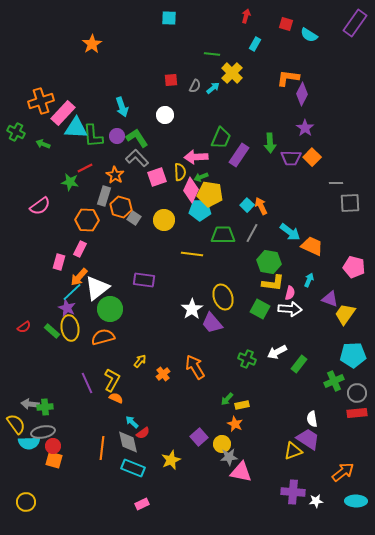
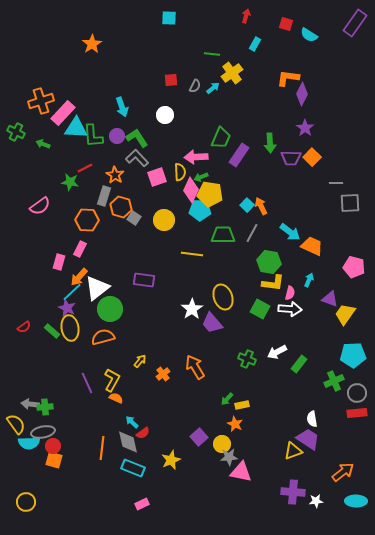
yellow cross at (232, 73): rotated 10 degrees clockwise
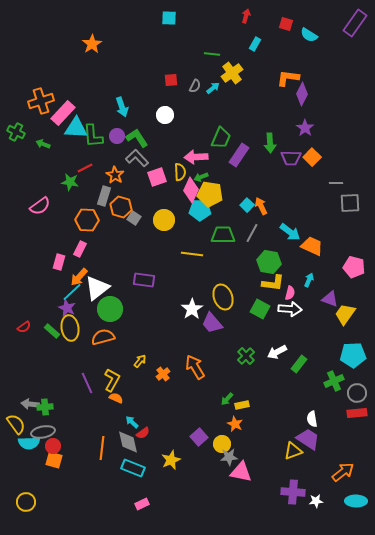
green cross at (247, 359): moved 1 px left, 3 px up; rotated 24 degrees clockwise
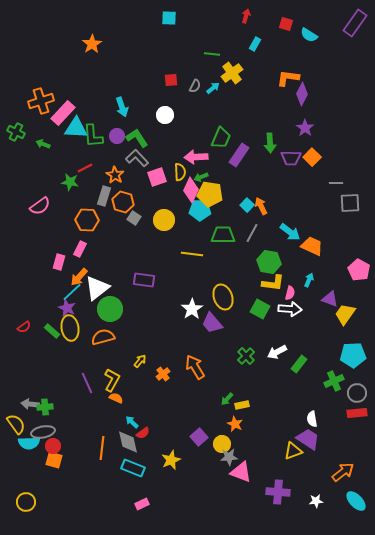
orange hexagon at (121, 207): moved 2 px right, 5 px up
pink pentagon at (354, 267): moved 5 px right, 3 px down; rotated 15 degrees clockwise
pink triangle at (241, 472): rotated 10 degrees clockwise
purple cross at (293, 492): moved 15 px left
cyan ellipse at (356, 501): rotated 45 degrees clockwise
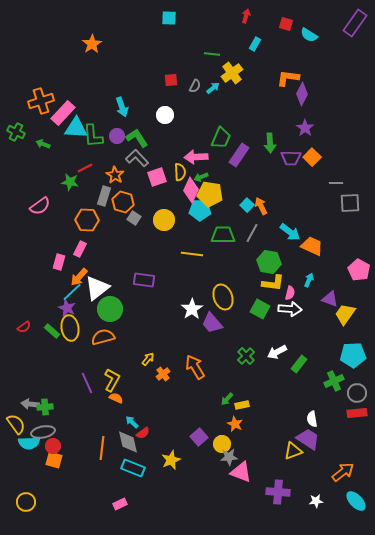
yellow arrow at (140, 361): moved 8 px right, 2 px up
pink rectangle at (142, 504): moved 22 px left
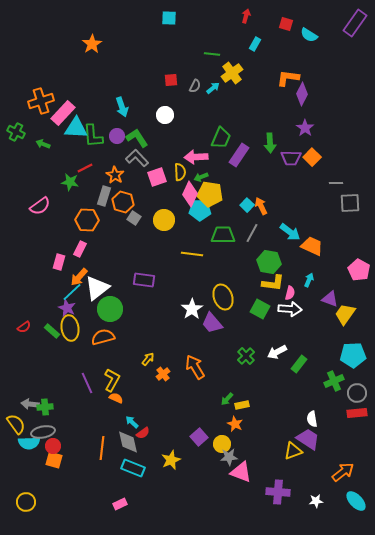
pink diamond at (191, 190): moved 1 px left, 4 px down
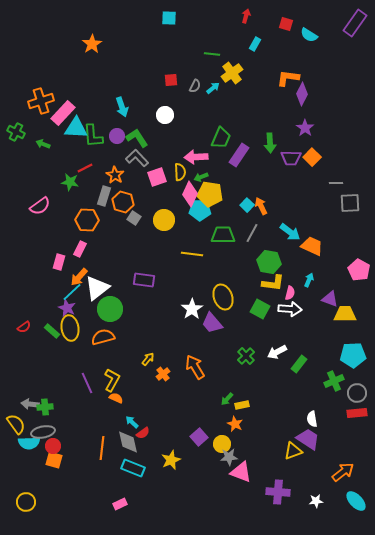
yellow trapezoid at (345, 314): rotated 55 degrees clockwise
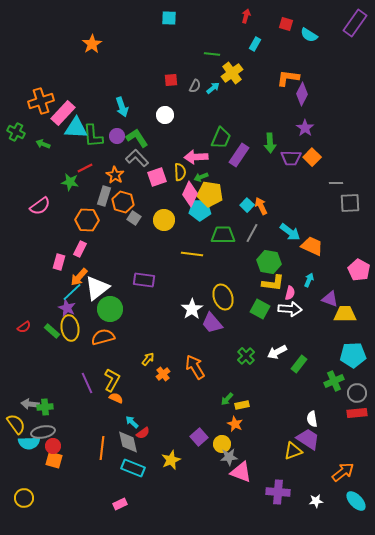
yellow circle at (26, 502): moved 2 px left, 4 px up
